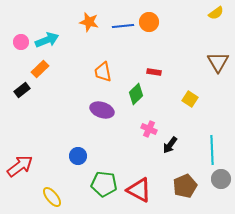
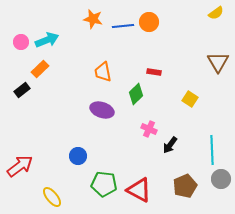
orange star: moved 4 px right, 3 px up
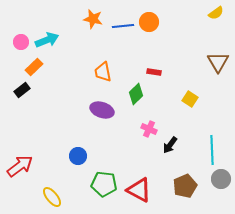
orange rectangle: moved 6 px left, 2 px up
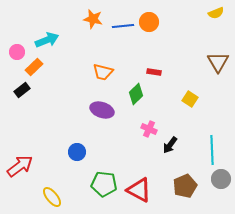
yellow semicircle: rotated 14 degrees clockwise
pink circle: moved 4 px left, 10 px down
orange trapezoid: rotated 65 degrees counterclockwise
blue circle: moved 1 px left, 4 px up
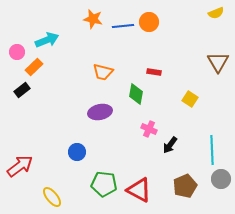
green diamond: rotated 35 degrees counterclockwise
purple ellipse: moved 2 px left, 2 px down; rotated 30 degrees counterclockwise
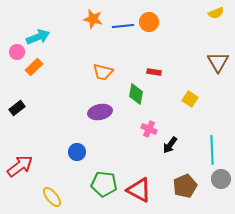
cyan arrow: moved 9 px left, 3 px up
black rectangle: moved 5 px left, 18 px down
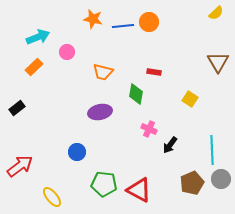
yellow semicircle: rotated 21 degrees counterclockwise
pink circle: moved 50 px right
brown pentagon: moved 7 px right, 3 px up
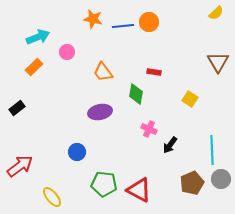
orange trapezoid: rotated 40 degrees clockwise
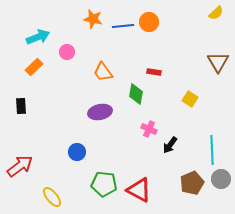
black rectangle: moved 4 px right, 2 px up; rotated 56 degrees counterclockwise
